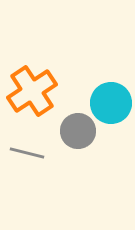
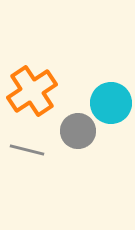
gray line: moved 3 px up
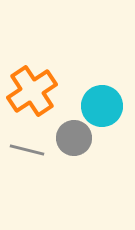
cyan circle: moved 9 px left, 3 px down
gray circle: moved 4 px left, 7 px down
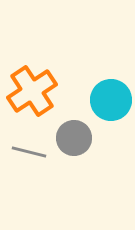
cyan circle: moved 9 px right, 6 px up
gray line: moved 2 px right, 2 px down
